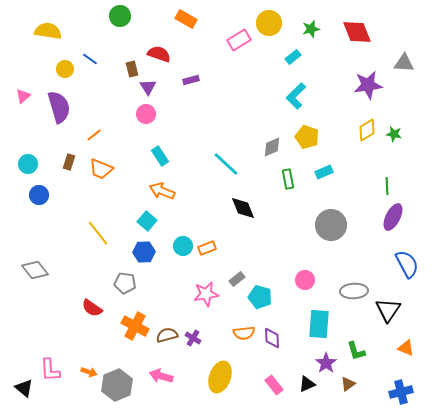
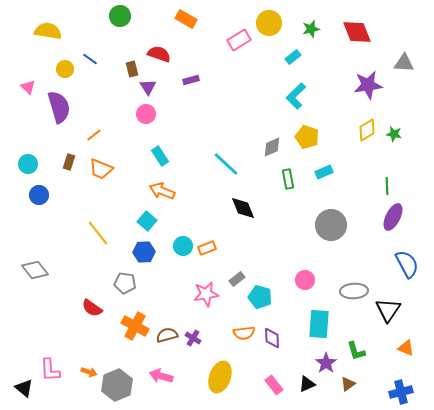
pink triangle at (23, 96): moved 5 px right, 9 px up; rotated 35 degrees counterclockwise
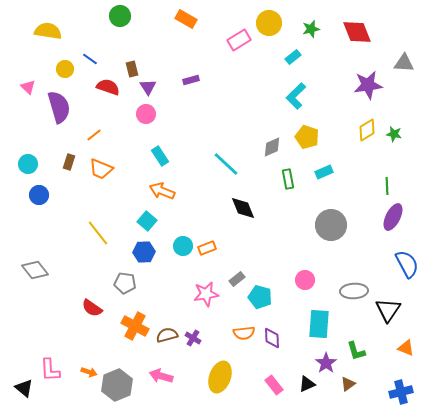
red semicircle at (159, 54): moved 51 px left, 33 px down
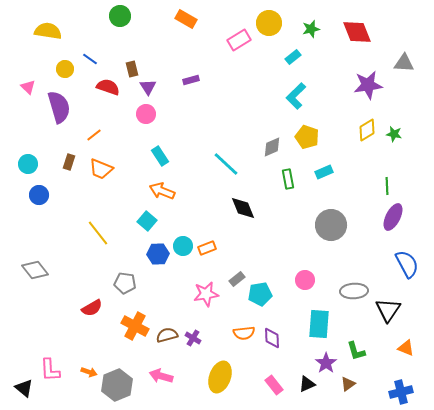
blue hexagon at (144, 252): moved 14 px right, 2 px down
cyan pentagon at (260, 297): moved 3 px up; rotated 25 degrees counterclockwise
red semicircle at (92, 308): rotated 65 degrees counterclockwise
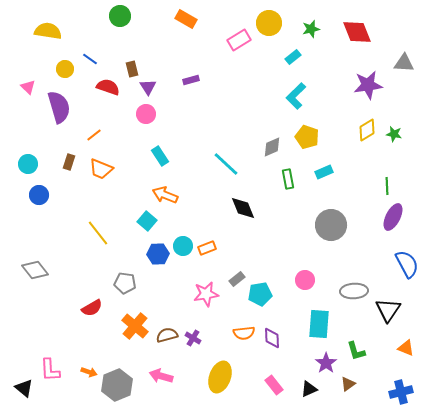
orange arrow at (162, 191): moved 3 px right, 4 px down
orange cross at (135, 326): rotated 12 degrees clockwise
black triangle at (307, 384): moved 2 px right, 5 px down
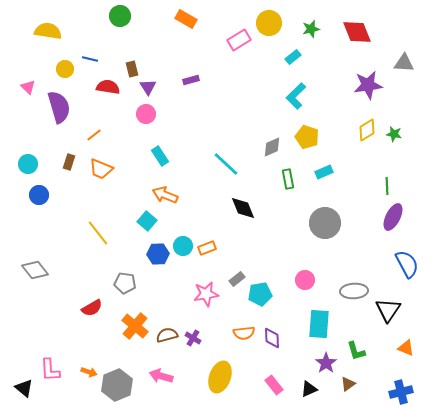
blue line at (90, 59): rotated 21 degrees counterclockwise
red semicircle at (108, 87): rotated 10 degrees counterclockwise
gray circle at (331, 225): moved 6 px left, 2 px up
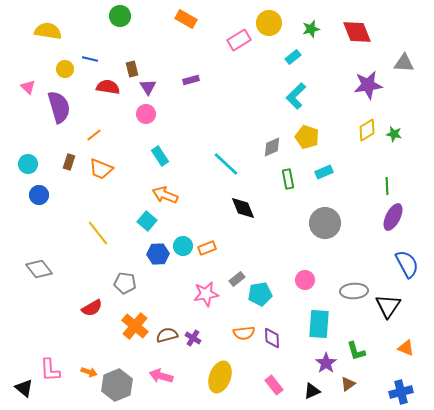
gray diamond at (35, 270): moved 4 px right, 1 px up
black triangle at (388, 310): moved 4 px up
black triangle at (309, 389): moved 3 px right, 2 px down
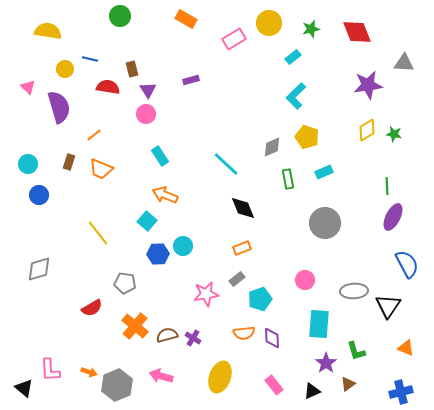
pink rectangle at (239, 40): moved 5 px left, 1 px up
purple triangle at (148, 87): moved 3 px down
orange rectangle at (207, 248): moved 35 px right
gray diamond at (39, 269): rotated 68 degrees counterclockwise
cyan pentagon at (260, 294): moved 5 px down; rotated 10 degrees counterclockwise
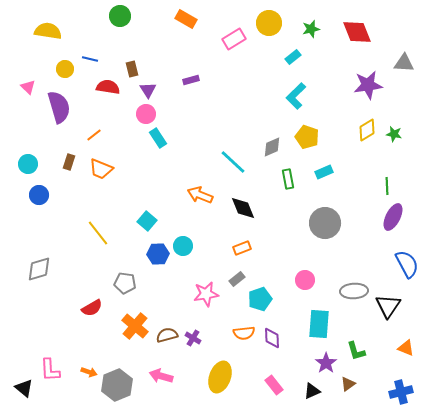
cyan rectangle at (160, 156): moved 2 px left, 18 px up
cyan line at (226, 164): moved 7 px right, 2 px up
orange arrow at (165, 195): moved 35 px right
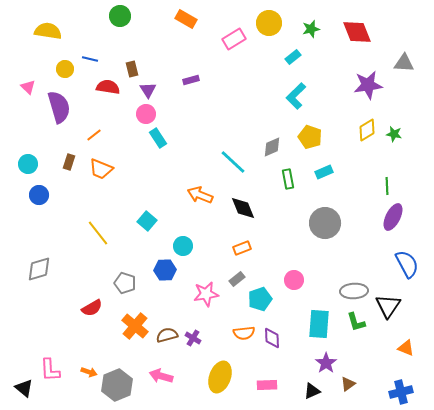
yellow pentagon at (307, 137): moved 3 px right
blue hexagon at (158, 254): moved 7 px right, 16 px down
pink circle at (305, 280): moved 11 px left
gray pentagon at (125, 283): rotated 10 degrees clockwise
green L-shape at (356, 351): moved 29 px up
pink rectangle at (274, 385): moved 7 px left; rotated 54 degrees counterclockwise
